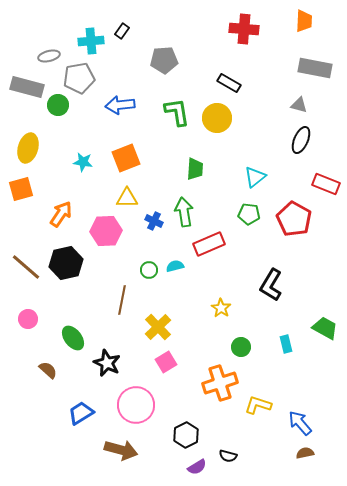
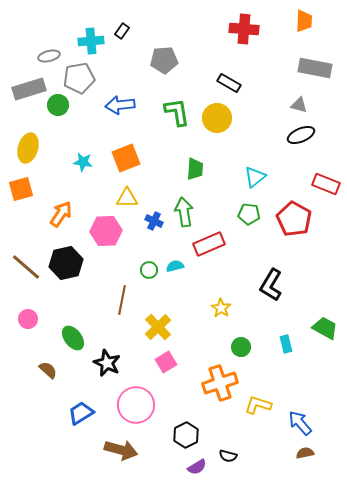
gray rectangle at (27, 87): moved 2 px right, 2 px down; rotated 32 degrees counterclockwise
black ellipse at (301, 140): moved 5 px up; rotated 44 degrees clockwise
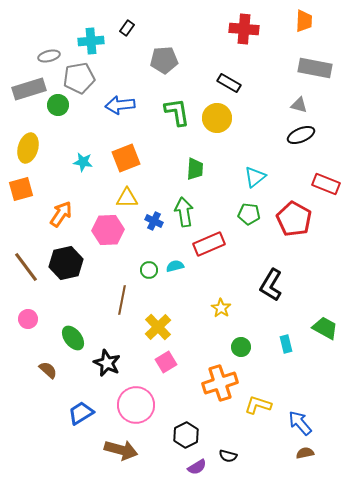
black rectangle at (122, 31): moved 5 px right, 3 px up
pink hexagon at (106, 231): moved 2 px right, 1 px up
brown line at (26, 267): rotated 12 degrees clockwise
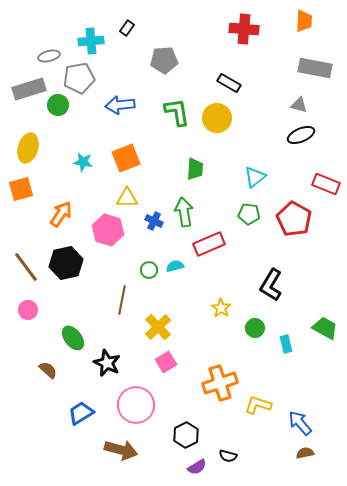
pink hexagon at (108, 230): rotated 20 degrees clockwise
pink circle at (28, 319): moved 9 px up
green circle at (241, 347): moved 14 px right, 19 px up
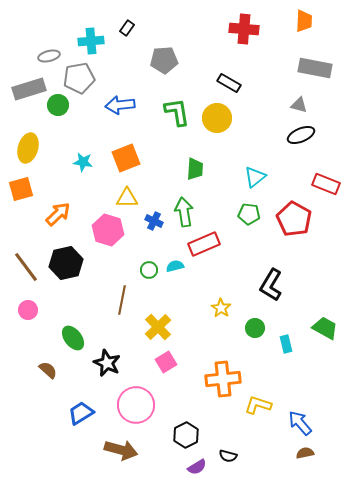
orange arrow at (61, 214): moved 3 px left; rotated 12 degrees clockwise
red rectangle at (209, 244): moved 5 px left
orange cross at (220, 383): moved 3 px right, 4 px up; rotated 12 degrees clockwise
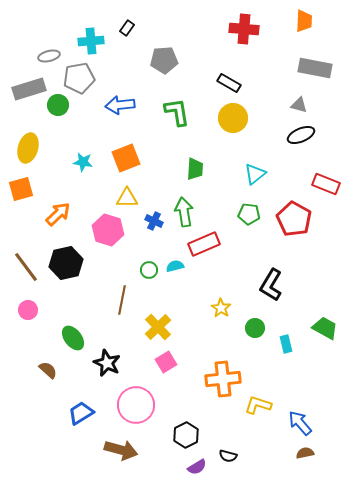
yellow circle at (217, 118): moved 16 px right
cyan triangle at (255, 177): moved 3 px up
